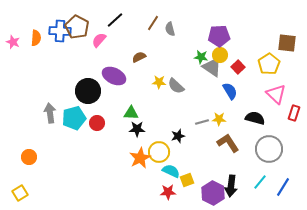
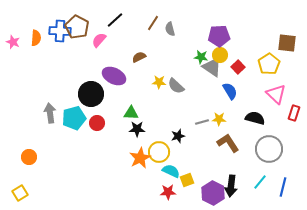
black circle at (88, 91): moved 3 px right, 3 px down
blue line at (283, 187): rotated 18 degrees counterclockwise
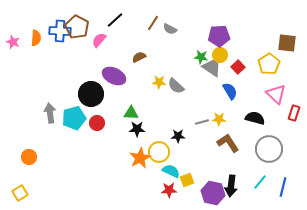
gray semicircle at (170, 29): rotated 48 degrees counterclockwise
black star at (178, 136): rotated 16 degrees clockwise
red star at (168, 192): moved 1 px right, 2 px up
purple hexagon at (213, 193): rotated 15 degrees counterclockwise
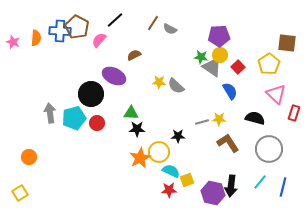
brown semicircle at (139, 57): moved 5 px left, 2 px up
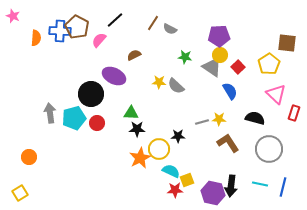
pink star at (13, 42): moved 26 px up
green star at (201, 57): moved 16 px left
yellow circle at (159, 152): moved 3 px up
cyan line at (260, 182): moved 2 px down; rotated 63 degrees clockwise
red star at (169, 190): moved 6 px right
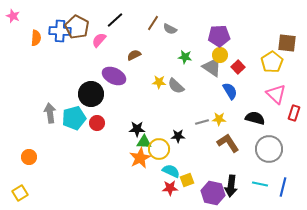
yellow pentagon at (269, 64): moved 3 px right, 2 px up
green triangle at (131, 113): moved 13 px right, 29 px down
red star at (175, 190): moved 5 px left, 2 px up
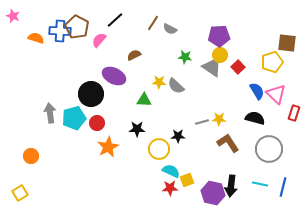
orange semicircle at (36, 38): rotated 77 degrees counterclockwise
yellow pentagon at (272, 62): rotated 15 degrees clockwise
blue semicircle at (230, 91): moved 27 px right
green triangle at (144, 142): moved 42 px up
orange circle at (29, 157): moved 2 px right, 1 px up
orange star at (140, 158): moved 32 px left, 11 px up
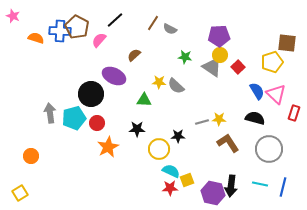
brown semicircle at (134, 55): rotated 16 degrees counterclockwise
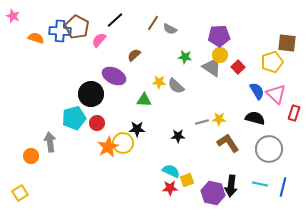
gray arrow at (50, 113): moved 29 px down
yellow circle at (159, 149): moved 36 px left, 6 px up
